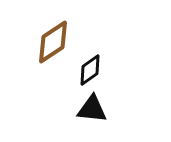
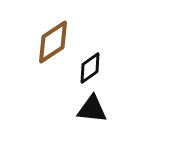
black diamond: moved 2 px up
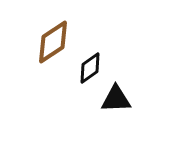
black triangle: moved 24 px right, 10 px up; rotated 8 degrees counterclockwise
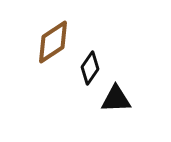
black diamond: rotated 20 degrees counterclockwise
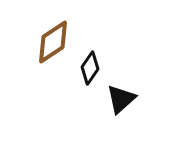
black triangle: moved 5 px right; rotated 40 degrees counterclockwise
